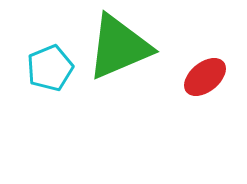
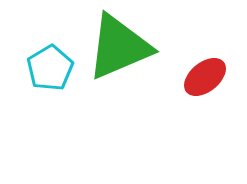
cyan pentagon: rotated 9 degrees counterclockwise
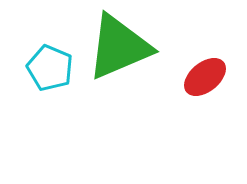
cyan pentagon: rotated 18 degrees counterclockwise
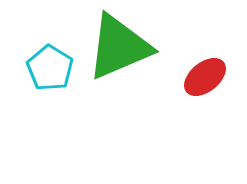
cyan pentagon: rotated 9 degrees clockwise
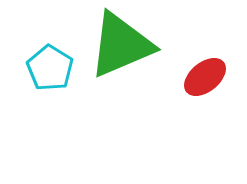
green triangle: moved 2 px right, 2 px up
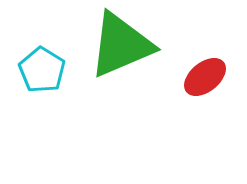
cyan pentagon: moved 8 px left, 2 px down
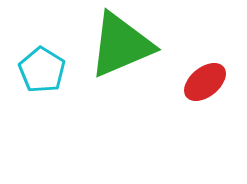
red ellipse: moved 5 px down
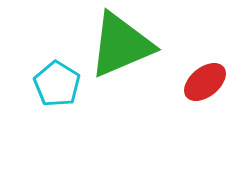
cyan pentagon: moved 15 px right, 14 px down
